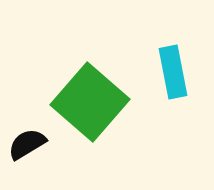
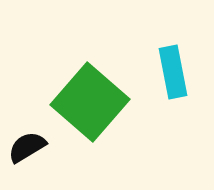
black semicircle: moved 3 px down
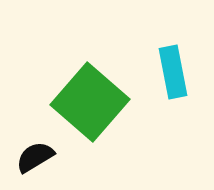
black semicircle: moved 8 px right, 10 px down
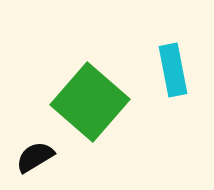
cyan rectangle: moved 2 px up
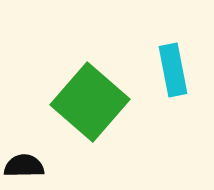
black semicircle: moved 11 px left, 9 px down; rotated 30 degrees clockwise
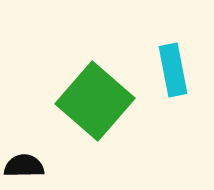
green square: moved 5 px right, 1 px up
